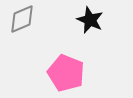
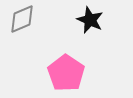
pink pentagon: rotated 12 degrees clockwise
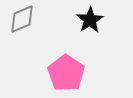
black star: rotated 16 degrees clockwise
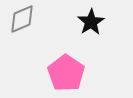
black star: moved 1 px right, 2 px down
